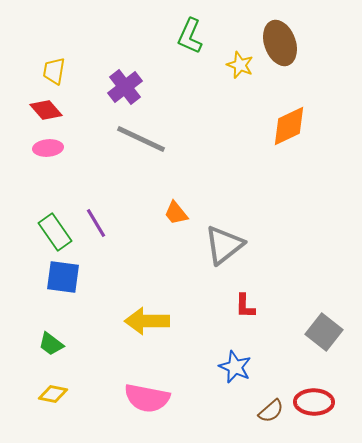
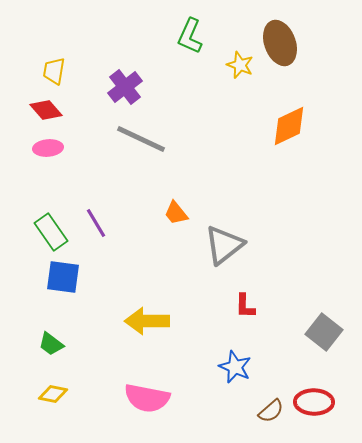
green rectangle: moved 4 px left
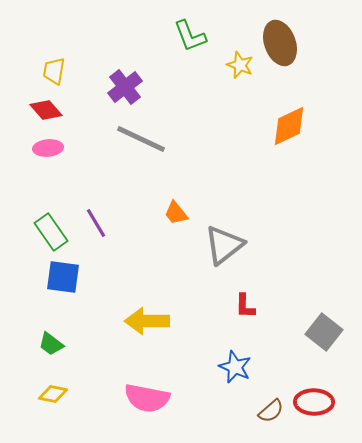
green L-shape: rotated 45 degrees counterclockwise
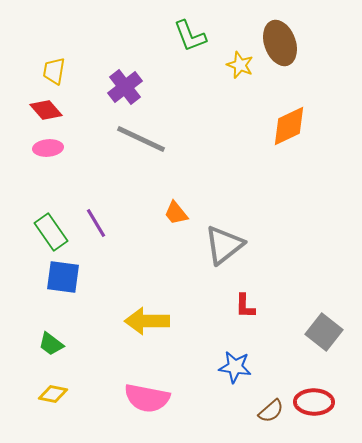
blue star: rotated 16 degrees counterclockwise
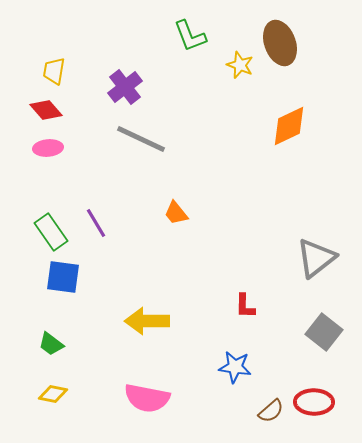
gray triangle: moved 92 px right, 13 px down
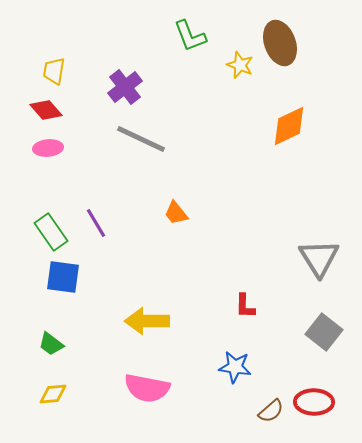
gray triangle: moved 3 px right; rotated 24 degrees counterclockwise
yellow diamond: rotated 16 degrees counterclockwise
pink semicircle: moved 10 px up
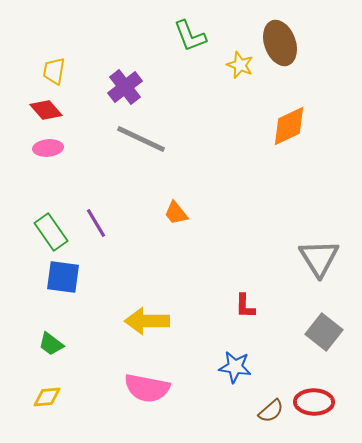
yellow diamond: moved 6 px left, 3 px down
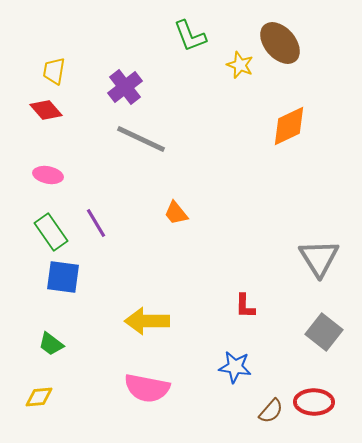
brown ellipse: rotated 21 degrees counterclockwise
pink ellipse: moved 27 px down; rotated 16 degrees clockwise
yellow diamond: moved 8 px left
brown semicircle: rotated 8 degrees counterclockwise
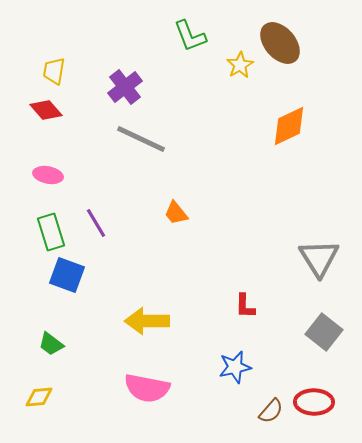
yellow star: rotated 20 degrees clockwise
green rectangle: rotated 18 degrees clockwise
blue square: moved 4 px right, 2 px up; rotated 12 degrees clockwise
blue star: rotated 20 degrees counterclockwise
